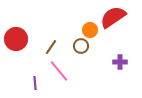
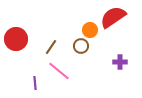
pink line: rotated 10 degrees counterclockwise
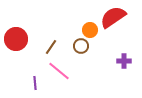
purple cross: moved 4 px right, 1 px up
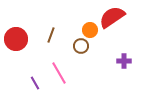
red semicircle: moved 1 px left
brown line: moved 12 px up; rotated 14 degrees counterclockwise
pink line: moved 2 px down; rotated 20 degrees clockwise
purple line: rotated 24 degrees counterclockwise
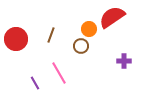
orange circle: moved 1 px left, 1 px up
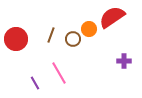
brown circle: moved 8 px left, 7 px up
